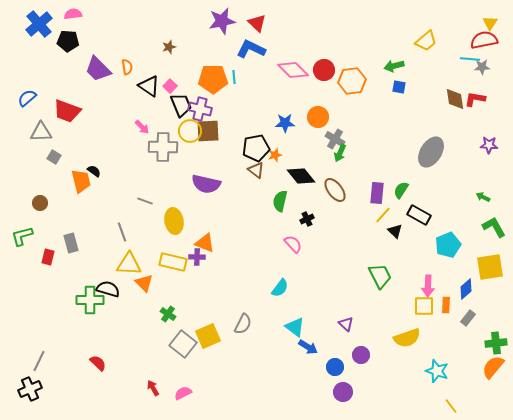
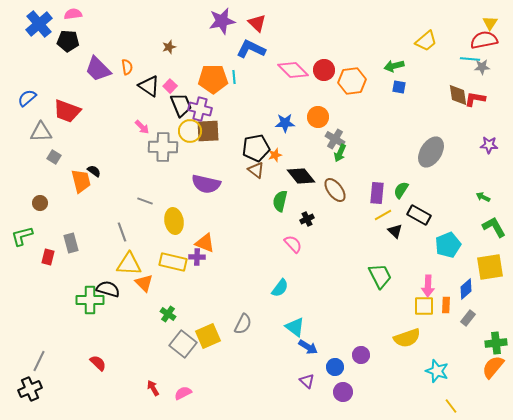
brown diamond at (455, 99): moved 3 px right, 4 px up
yellow line at (383, 215): rotated 18 degrees clockwise
purple triangle at (346, 324): moved 39 px left, 57 px down
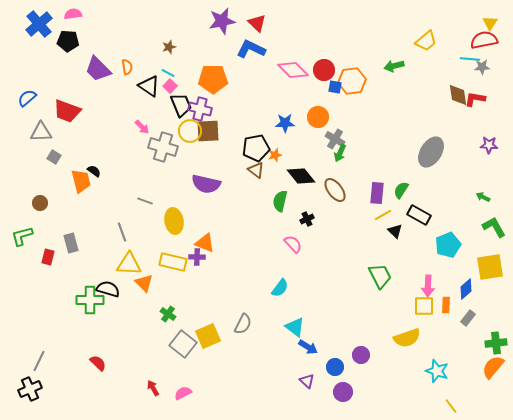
cyan line at (234, 77): moved 66 px left, 4 px up; rotated 56 degrees counterclockwise
blue square at (399, 87): moved 64 px left
gray cross at (163, 147): rotated 16 degrees clockwise
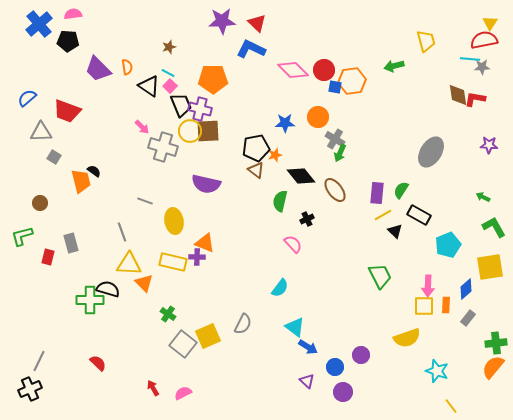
purple star at (222, 21): rotated 8 degrees clockwise
yellow trapezoid at (426, 41): rotated 65 degrees counterclockwise
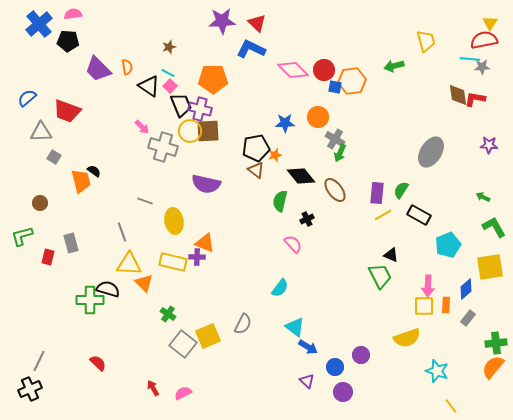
black triangle at (395, 231): moved 4 px left, 24 px down; rotated 21 degrees counterclockwise
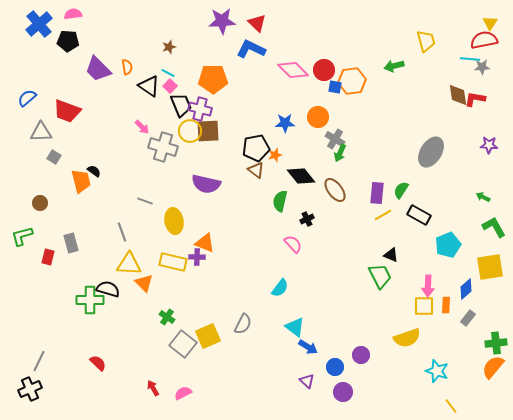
green cross at (168, 314): moved 1 px left, 3 px down
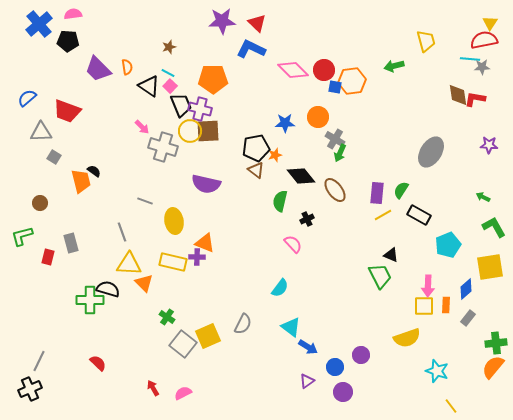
cyan triangle at (295, 327): moved 4 px left
purple triangle at (307, 381): rotated 42 degrees clockwise
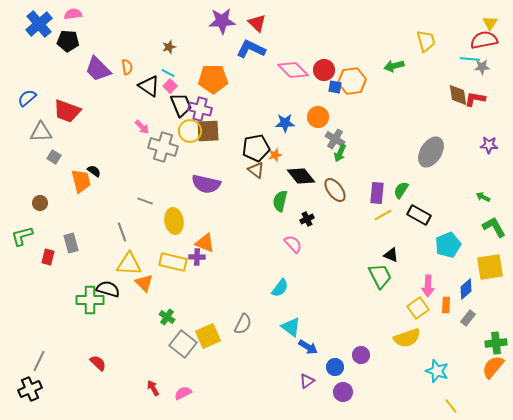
yellow square at (424, 306): moved 6 px left, 2 px down; rotated 35 degrees counterclockwise
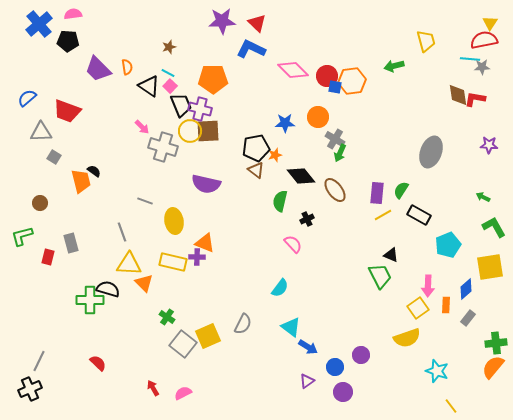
red circle at (324, 70): moved 3 px right, 6 px down
gray ellipse at (431, 152): rotated 12 degrees counterclockwise
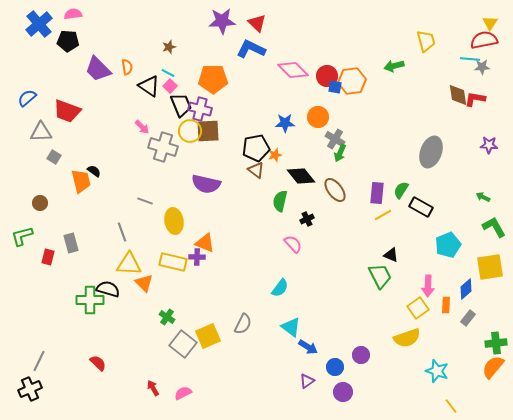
black rectangle at (419, 215): moved 2 px right, 8 px up
